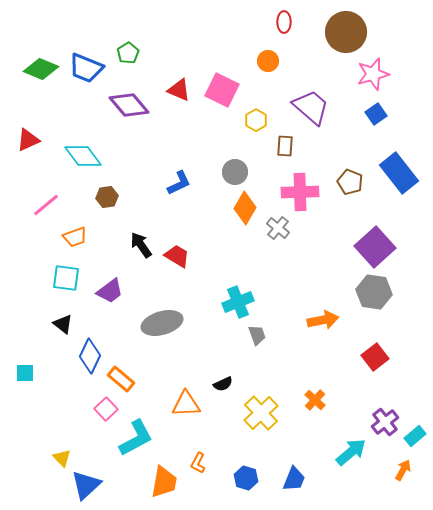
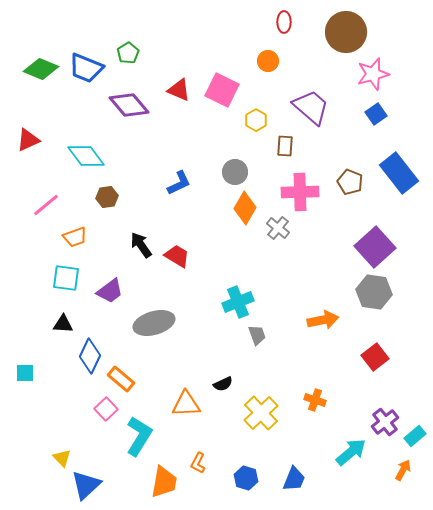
cyan diamond at (83, 156): moved 3 px right
gray ellipse at (162, 323): moved 8 px left
black triangle at (63, 324): rotated 35 degrees counterclockwise
orange cross at (315, 400): rotated 25 degrees counterclockwise
cyan L-shape at (136, 438): moved 3 px right, 2 px up; rotated 30 degrees counterclockwise
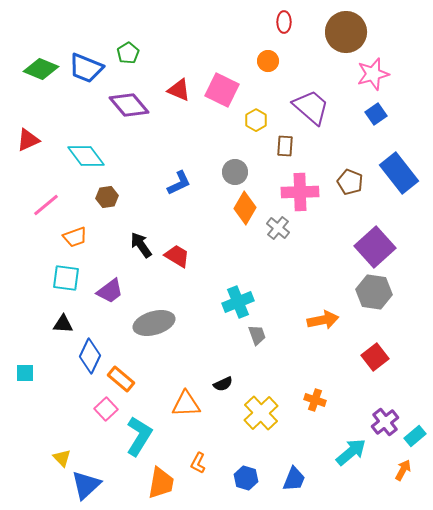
orange trapezoid at (164, 482): moved 3 px left, 1 px down
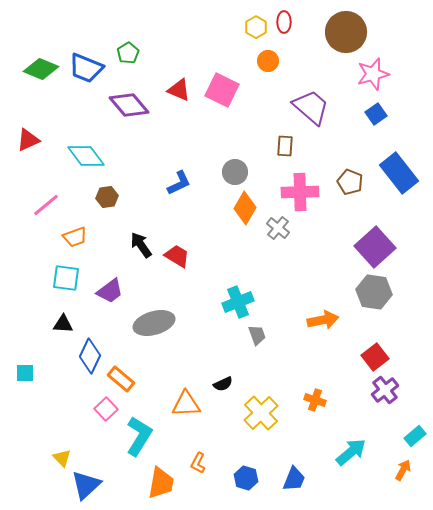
yellow hexagon at (256, 120): moved 93 px up
purple cross at (385, 422): moved 32 px up
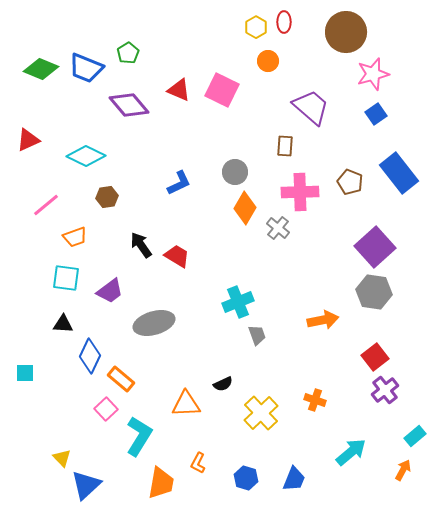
cyan diamond at (86, 156): rotated 27 degrees counterclockwise
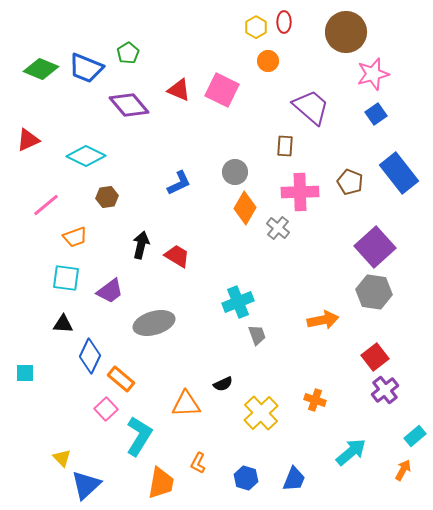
black arrow at (141, 245): rotated 48 degrees clockwise
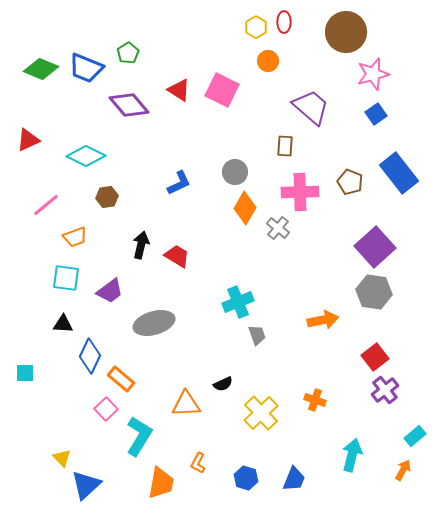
red triangle at (179, 90): rotated 10 degrees clockwise
cyan arrow at (351, 452): moved 1 px right, 3 px down; rotated 36 degrees counterclockwise
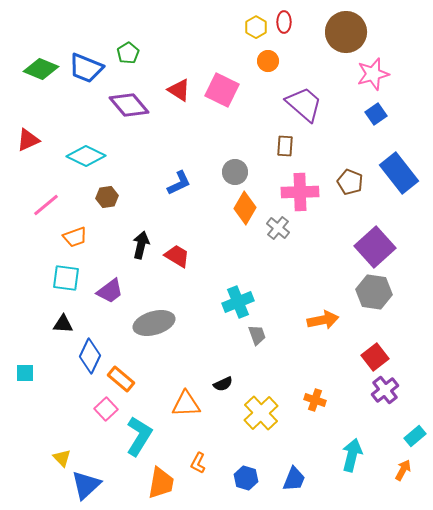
purple trapezoid at (311, 107): moved 7 px left, 3 px up
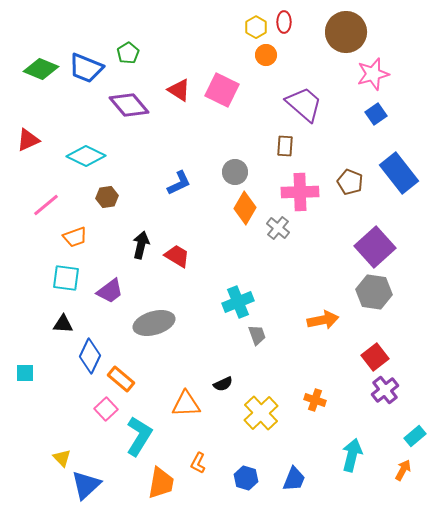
orange circle at (268, 61): moved 2 px left, 6 px up
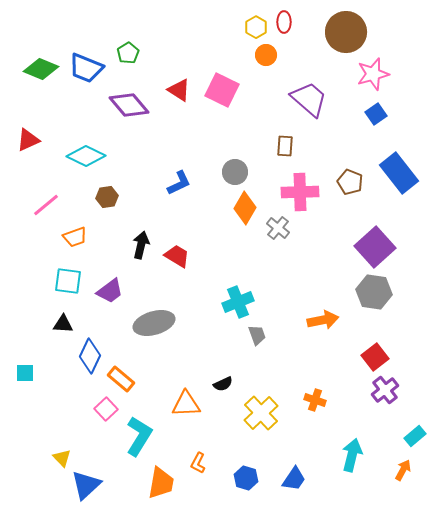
purple trapezoid at (304, 104): moved 5 px right, 5 px up
cyan square at (66, 278): moved 2 px right, 3 px down
blue trapezoid at (294, 479): rotated 12 degrees clockwise
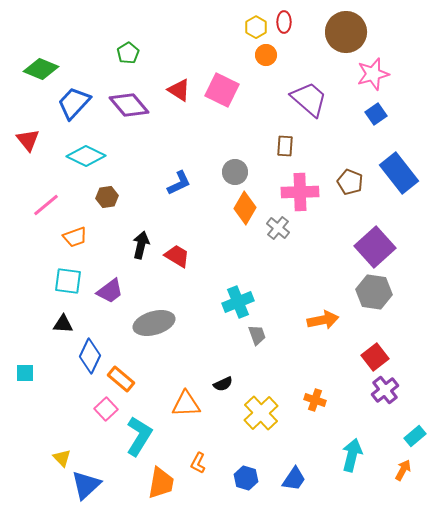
blue trapezoid at (86, 68): moved 12 px left, 35 px down; rotated 111 degrees clockwise
red triangle at (28, 140): rotated 45 degrees counterclockwise
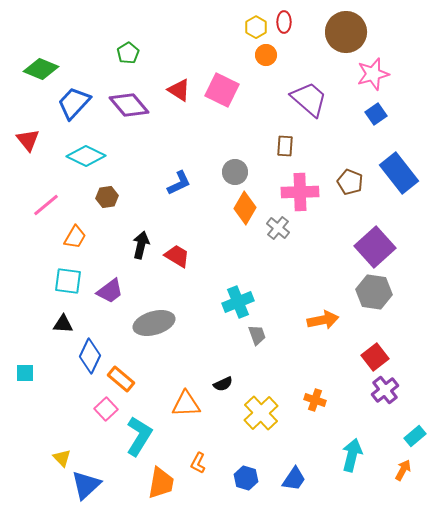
orange trapezoid at (75, 237): rotated 40 degrees counterclockwise
